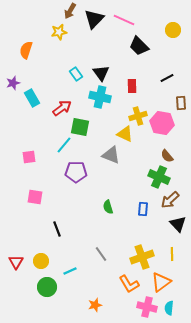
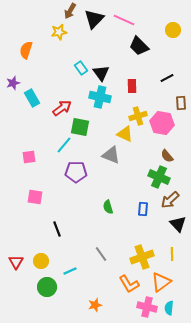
cyan rectangle at (76, 74): moved 5 px right, 6 px up
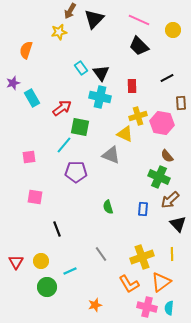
pink line at (124, 20): moved 15 px right
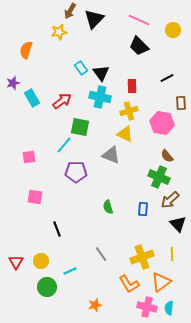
red arrow at (62, 108): moved 7 px up
yellow cross at (138, 116): moved 9 px left, 5 px up
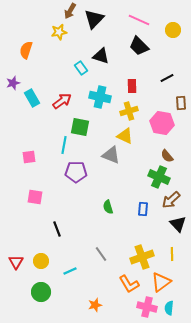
black triangle at (101, 73): moved 17 px up; rotated 36 degrees counterclockwise
yellow triangle at (125, 134): moved 2 px down
cyan line at (64, 145): rotated 30 degrees counterclockwise
brown arrow at (170, 200): moved 1 px right
green circle at (47, 287): moved 6 px left, 5 px down
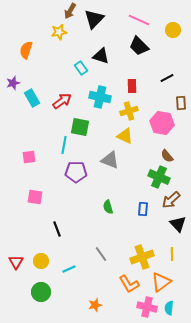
gray triangle at (111, 155): moved 1 px left, 5 px down
cyan line at (70, 271): moved 1 px left, 2 px up
